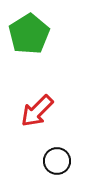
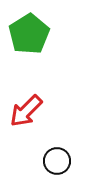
red arrow: moved 11 px left
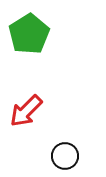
black circle: moved 8 px right, 5 px up
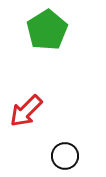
green pentagon: moved 18 px right, 4 px up
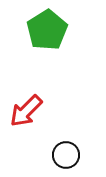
black circle: moved 1 px right, 1 px up
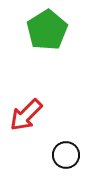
red arrow: moved 4 px down
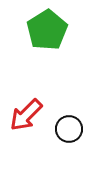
black circle: moved 3 px right, 26 px up
